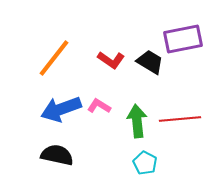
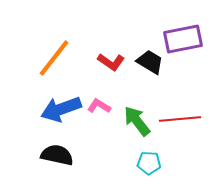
red L-shape: moved 2 px down
green arrow: rotated 32 degrees counterclockwise
cyan pentagon: moved 4 px right; rotated 25 degrees counterclockwise
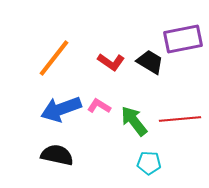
green arrow: moved 3 px left
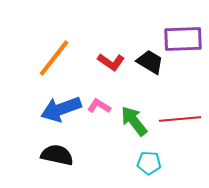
purple rectangle: rotated 9 degrees clockwise
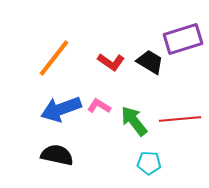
purple rectangle: rotated 15 degrees counterclockwise
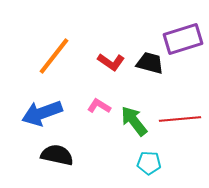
orange line: moved 2 px up
black trapezoid: moved 1 px down; rotated 16 degrees counterclockwise
blue arrow: moved 19 px left, 4 px down
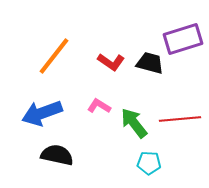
green arrow: moved 2 px down
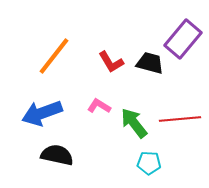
purple rectangle: rotated 33 degrees counterclockwise
red L-shape: rotated 24 degrees clockwise
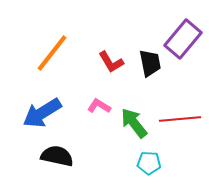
orange line: moved 2 px left, 3 px up
black trapezoid: rotated 64 degrees clockwise
blue arrow: rotated 12 degrees counterclockwise
black semicircle: moved 1 px down
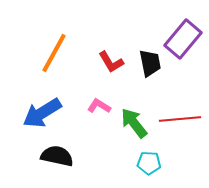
orange line: moved 2 px right; rotated 9 degrees counterclockwise
